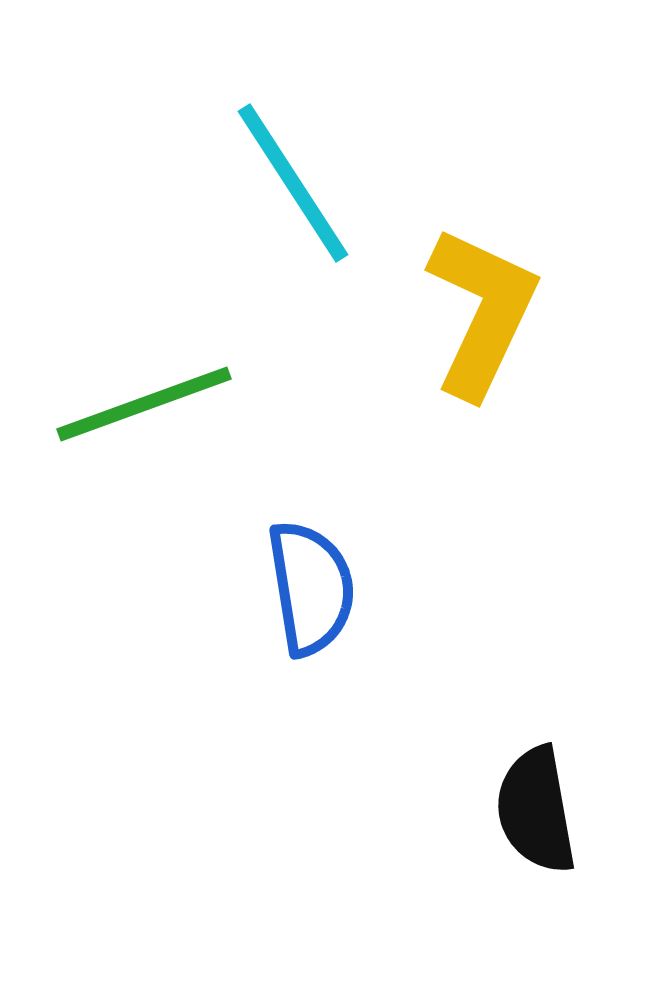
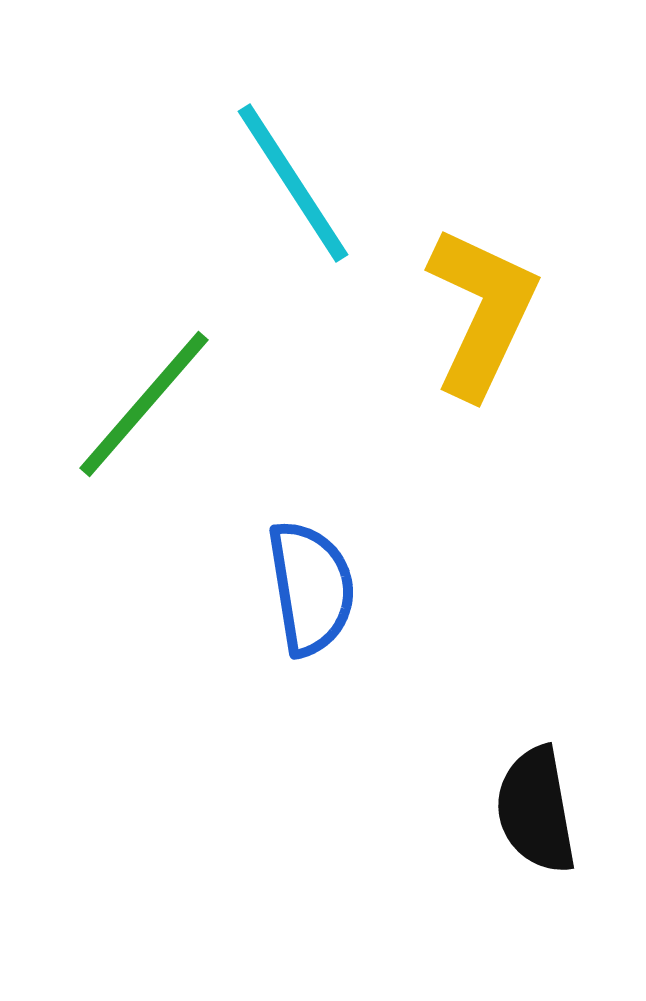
green line: rotated 29 degrees counterclockwise
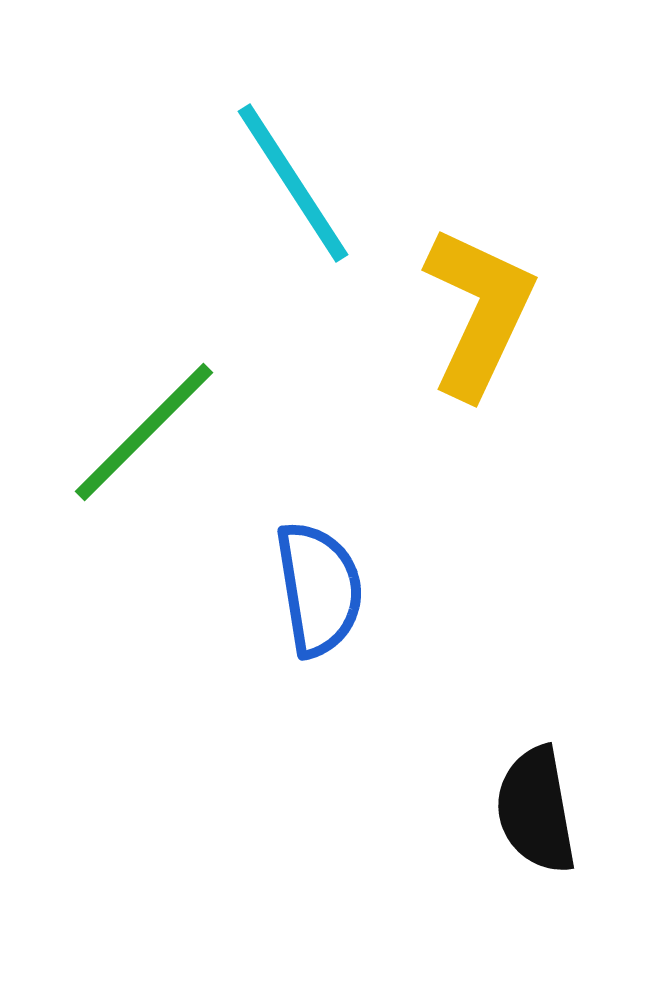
yellow L-shape: moved 3 px left
green line: moved 28 px down; rotated 4 degrees clockwise
blue semicircle: moved 8 px right, 1 px down
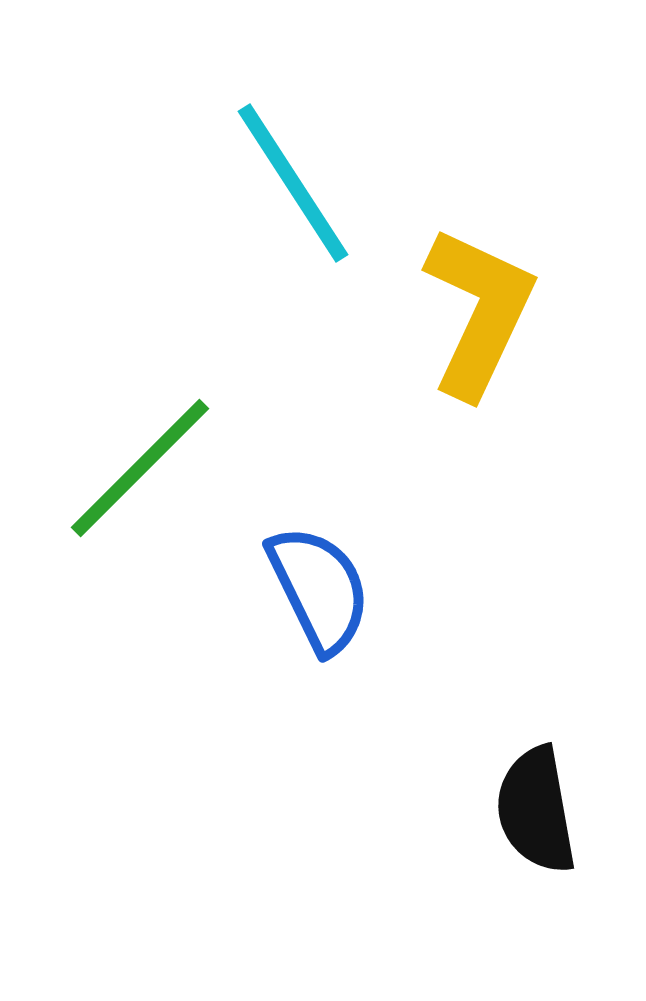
green line: moved 4 px left, 36 px down
blue semicircle: rotated 17 degrees counterclockwise
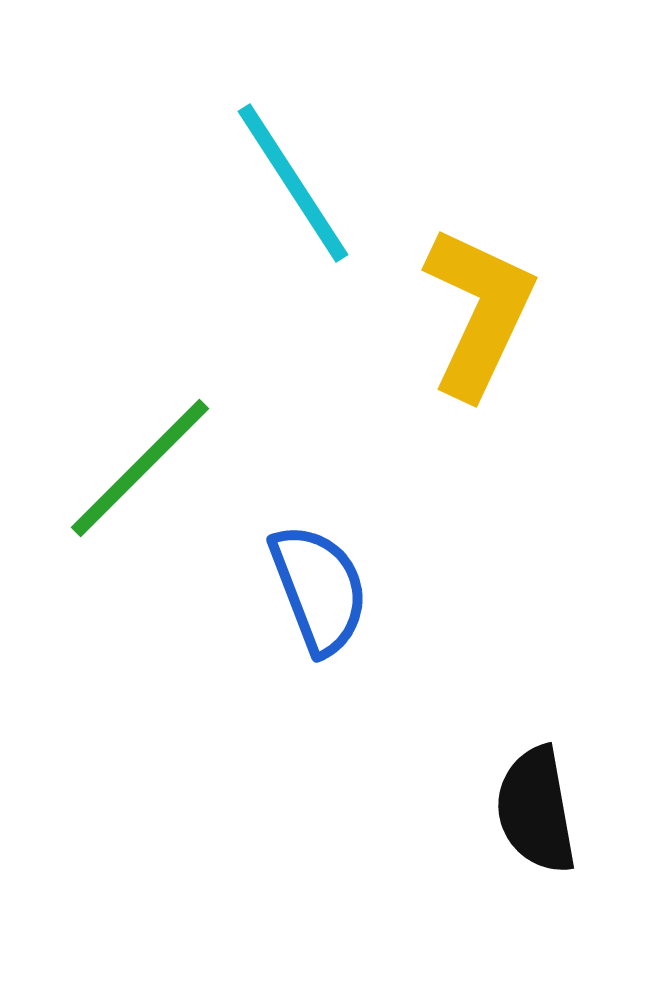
blue semicircle: rotated 5 degrees clockwise
